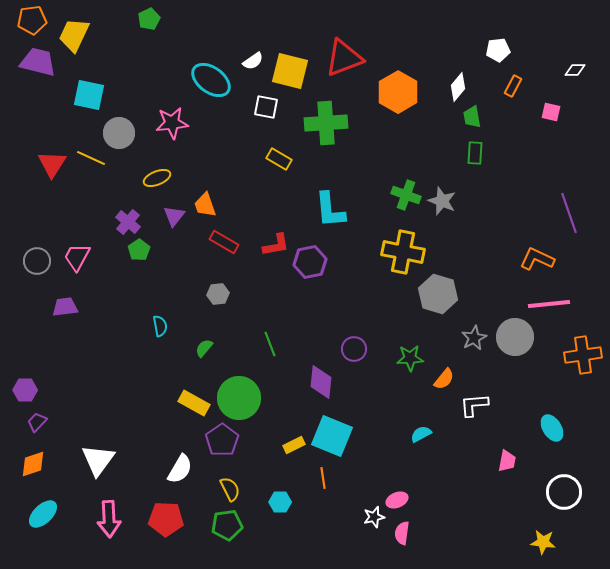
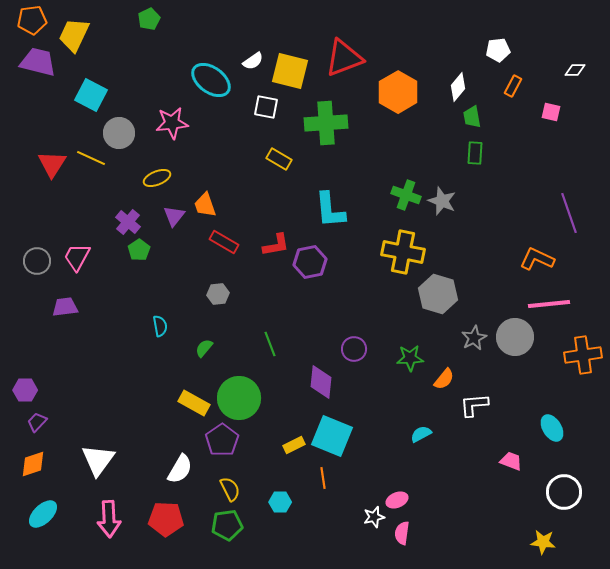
cyan square at (89, 95): moved 2 px right; rotated 16 degrees clockwise
pink trapezoid at (507, 461): moved 4 px right; rotated 80 degrees counterclockwise
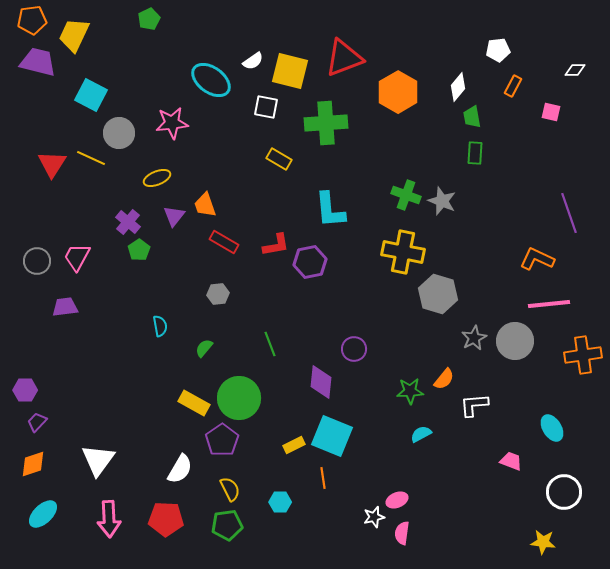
gray circle at (515, 337): moved 4 px down
green star at (410, 358): moved 33 px down
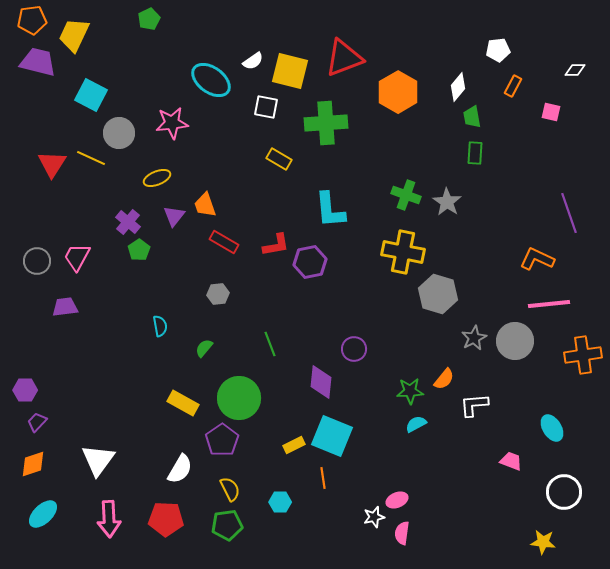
gray star at (442, 201): moved 5 px right, 1 px down; rotated 12 degrees clockwise
yellow rectangle at (194, 403): moved 11 px left
cyan semicircle at (421, 434): moved 5 px left, 10 px up
